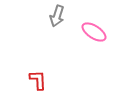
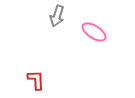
red L-shape: moved 2 px left
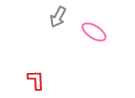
gray arrow: moved 1 px right, 1 px down; rotated 10 degrees clockwise
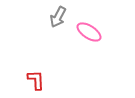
pink ellipse: moved 5 px left
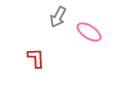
red L-shape: moved 22 px up
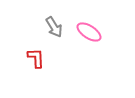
gray arrow: moved 4 px left, 10 px down; rotated 60 degrees counterclockwise
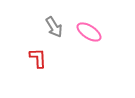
red L-shape: moved 2 px right
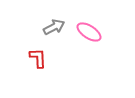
gray arrow: rotated 85 degrees counterclockwise
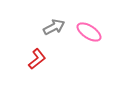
red L-shape: moved 1 px left, 1 px down; rotated 55 degrees clockwise
